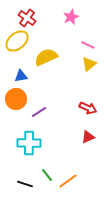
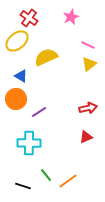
red cross: moved 2 px right
blue triangle: rotated 40 degrees clockwise
red arrow: rotated 36 degrees counterclockwise
red triangle: moved 2 px left
green line: moved 1 px left
black line: moved 2 px left, 2 px down
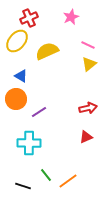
red cross: rotated 30 degrees clockwise
yellow ellipse: rotated 10 degrees counterclockwise
yellow semicircle: moved 1 px right, 6 px up
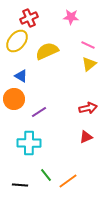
pink star: rotated 28 degrees clockwise
orange circle: moved 2 px left
black line: moved 3 px left, 1 px up; rotated 14 degrees counterclockwise
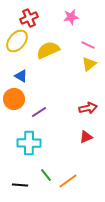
pink star: rotated 14 degrees counterclockwise
yellow semicircle: moved 1 px right, 1 px up
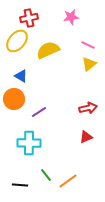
red cross: rotated 12 degrees clockwise
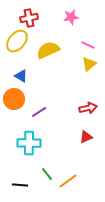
green line: moved 1 px right, 1 px up
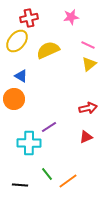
purple line: moved 10 px right, 15 px down
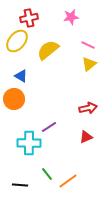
yellow semicircle: rotated 15 degrees counterclockwise
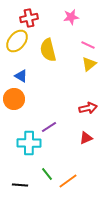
yellow semicircle: rotated 65 degrees counterclockwise
red triangle: moved 1 px down
